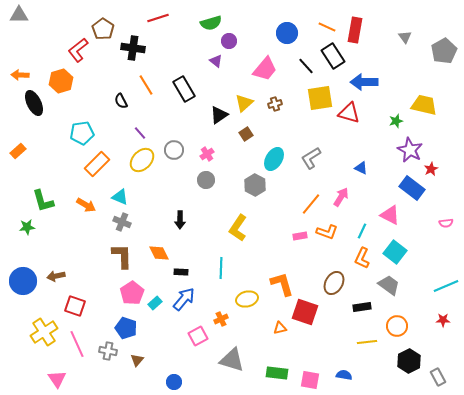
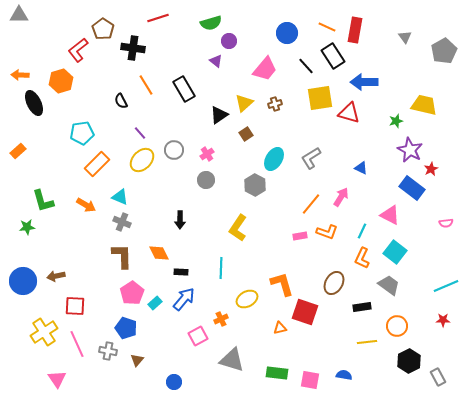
yellow ellipse at (247, 299): rotated 15 degrees counterclockwise
red square at (75, 306): rotated 15 degrees counterclockwise
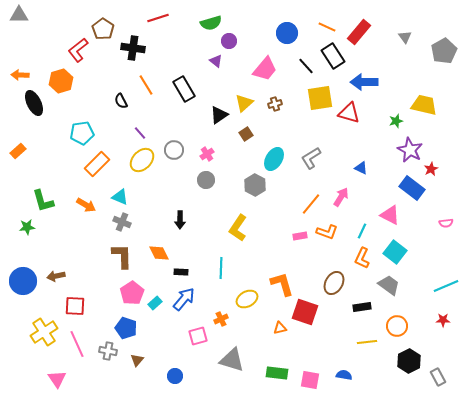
red rectangle at (355, 30): moved 4 px right, 2 px down; rotated 30 degrees clockwise
pink square at (198, 336): rotated 12 degrees clockwise
blue circle at (174, 382): moved 1 px right, 6 px up
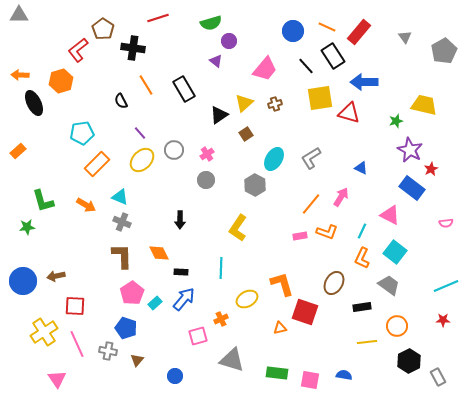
blue circle at (287, 33): moved 6 px right, 2 px up
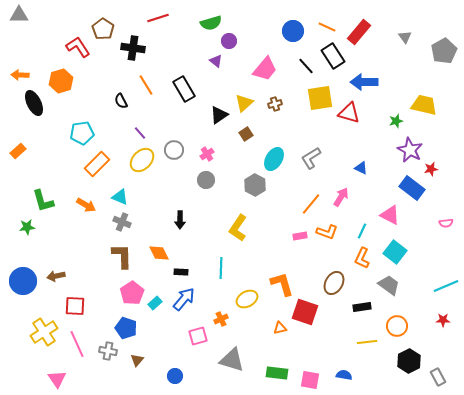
red L-shape at (78, 50): moved 3 px up; rotated 95 degrees clockwise
red star at (431, 169): rotated 16 degrees clockwise
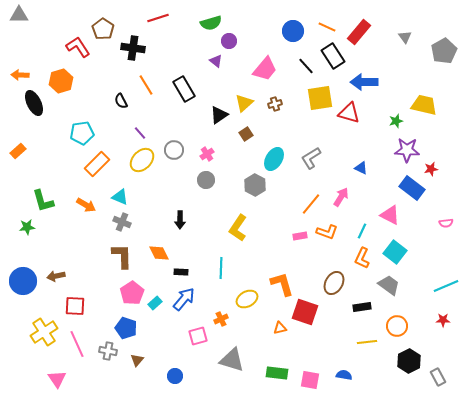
purple star at (410, 150): moved 3 px left; rotated 25 degrees counterclockwise
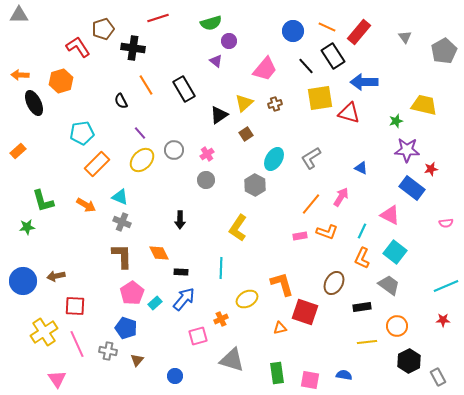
brown pentagon at (103, 29): rotated 20 degrees clockwise
green rectangle at (277, 373): rotated 75 degrees clockwise
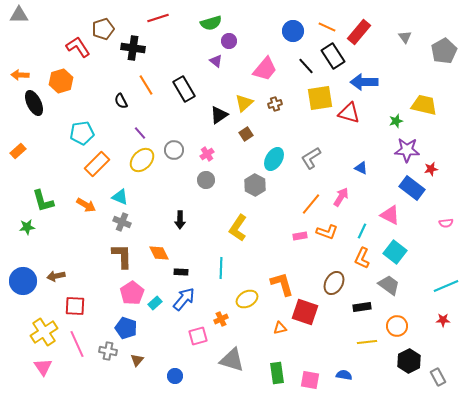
pink triangle at (57, 379): moved 14 px left, 12 px up
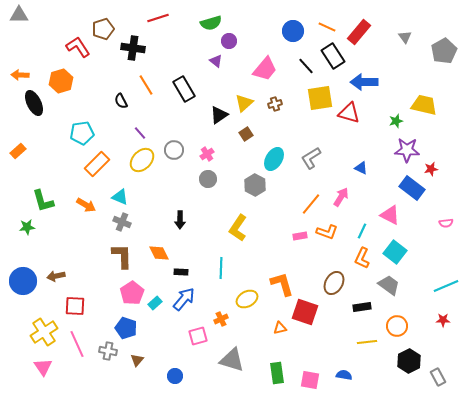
gray circle at (206, 180): moved 2 px right, 1 px up
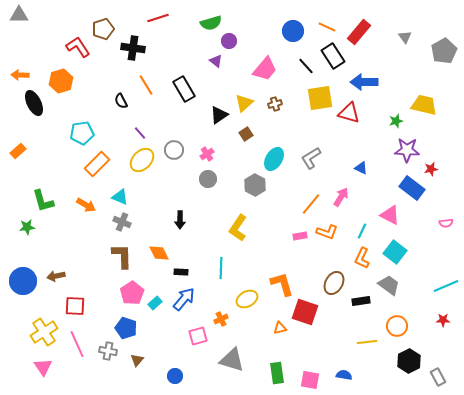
black rectangle at (362, 307): moved 1 px left, 6 px up
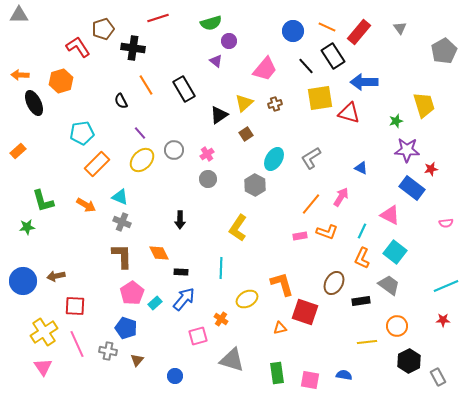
gray triangle at (405, 37): moved 5 px left, 9 px up
yellow trapezoid at (424, 105): rotated 60 degrees clockwise
orange cross at (221, 319): rotated 32 degrees counterclockwise
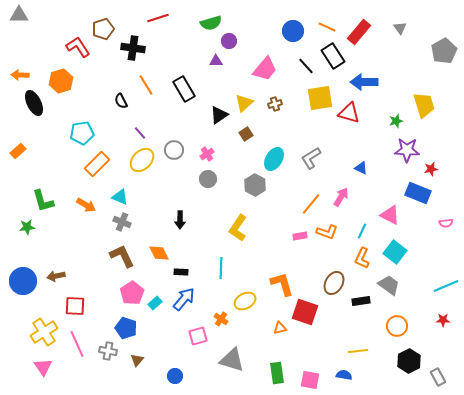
purple triangle at (216, 61): rotated 40 degrees counterclockwise
blue rectangle at (412, 188): moved 6 px right, 5 px down; rotated 15 degrees counterclockwise
brown L-shape at (122, 256): rotated 24 degrees counterclockwise
yellow ellipse at (247, 299): moved 2 px left, 2 px down
yellow line at (367, 342): moved 9 px left, 9 px down
